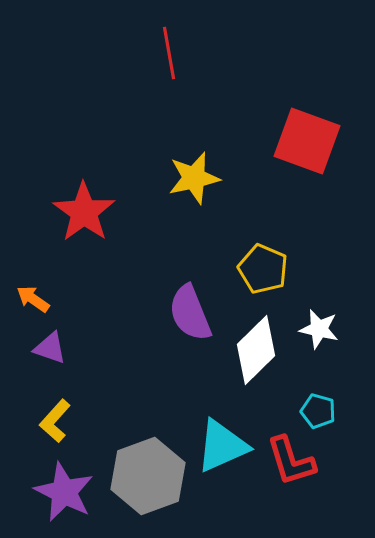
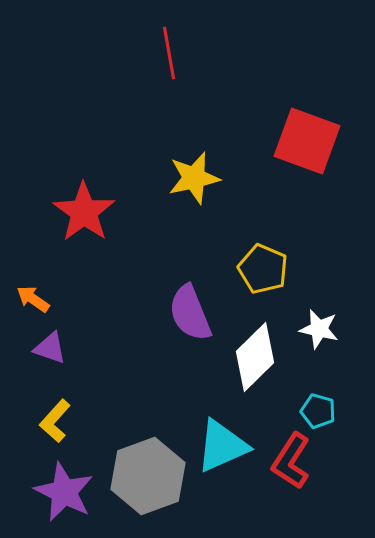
white diamond: moved 1 px left, 7 px down
red L-shape: rotated 50 degrees clockwise
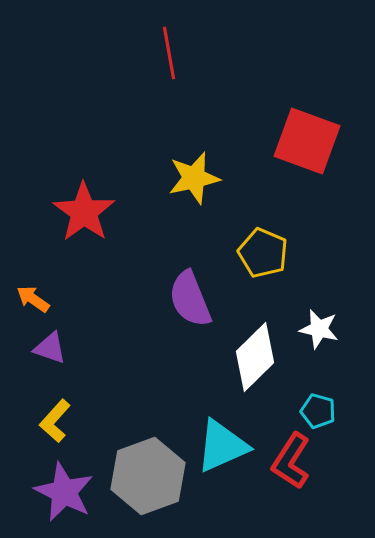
yellow pentagon: moved 16 px up
purple semicircle: moved 14 px up
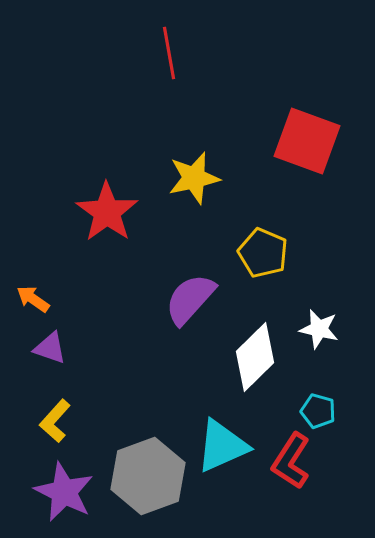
red star: moved 23 px right
purple semicircle: rotated 64 degrees clockwise
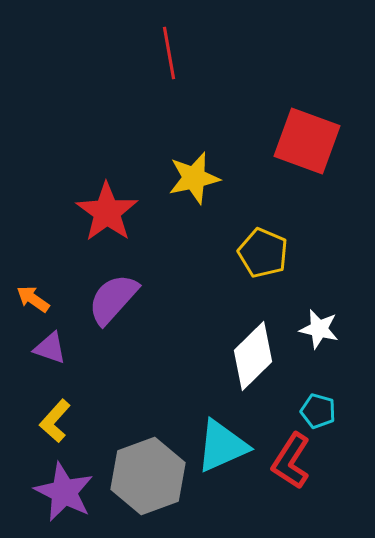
purple semicircle: moved 77 px left
white diamond: moved 2 px left, 1 px up
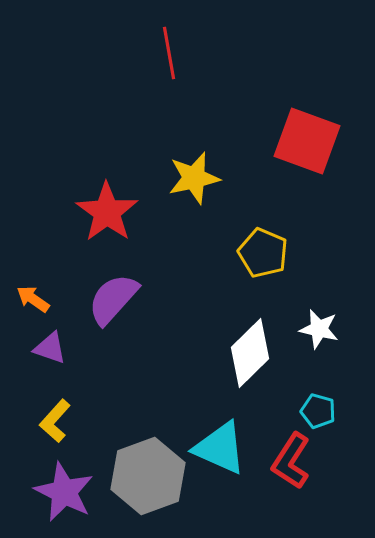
white diamond: moved 3 px left, 3 px up
cyan triangle: moved 2 px left, 2 px down; rotated 48 degrees clockwise
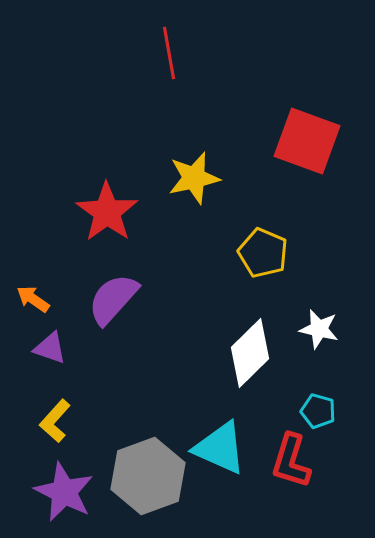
red L-shape: rotated 16 degrees counterclockwise
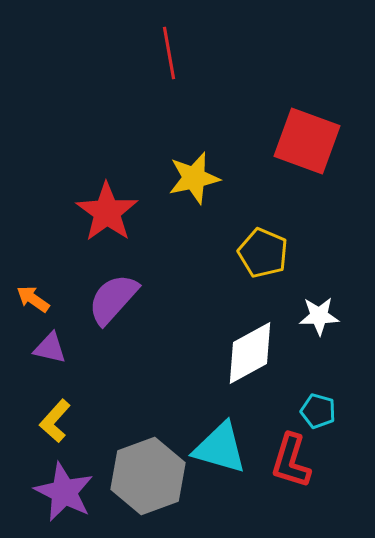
white star: moved 13 px up; rotated 15 degrees counterclockwise
purple triangle: rotated 6 degrees counterclockwise
white diamond: rotated 16 degrees clockwise
cyan triangle: rotated 8 degrees counterclockwise
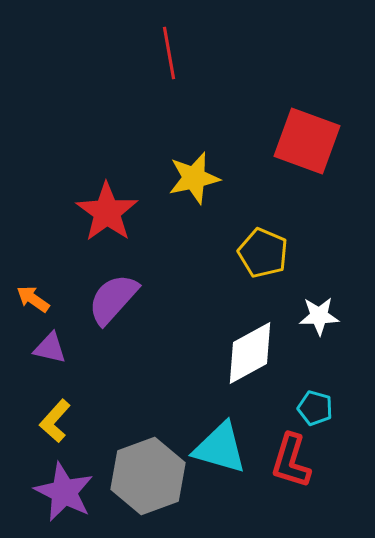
cyan pentagon: moved 3 px left, 3 px up
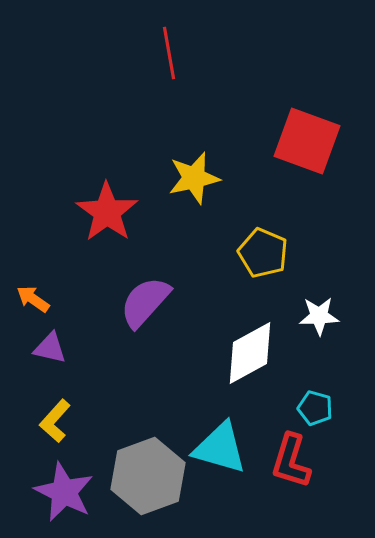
purple semicircle: moved 32 px right, 3 px down
